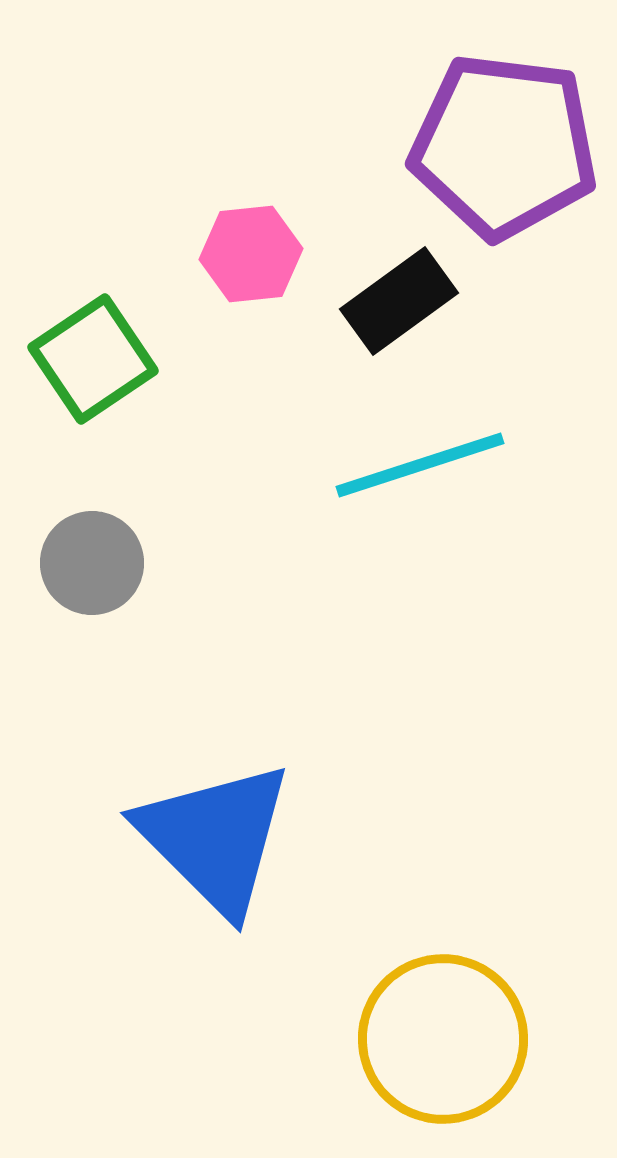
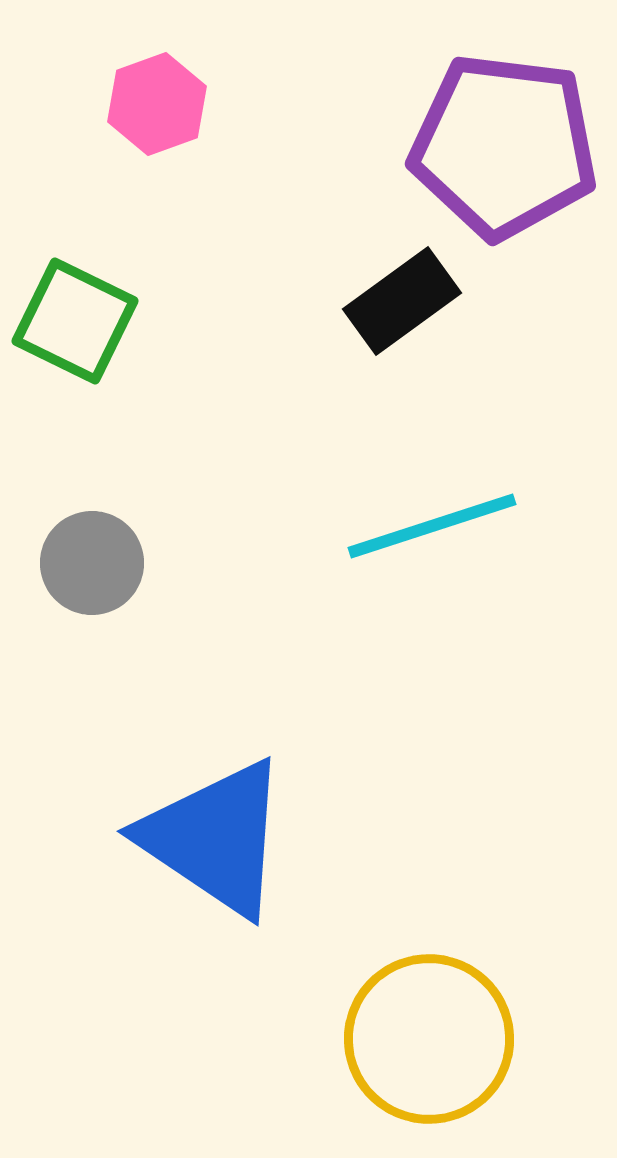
pink hexagon: moved 94 px left, 150 px up; rotated 14 degrees counterclockwise
black rectangle: moved 3 px right
green square: moved 18 px left, 38 px up; rotated 30 degrees counterclockwise
cyan line: moved 12 px right, 61 px down
blue triangle: rotated 11 degrees counterclockwise
yellow circle: moved 14 px left
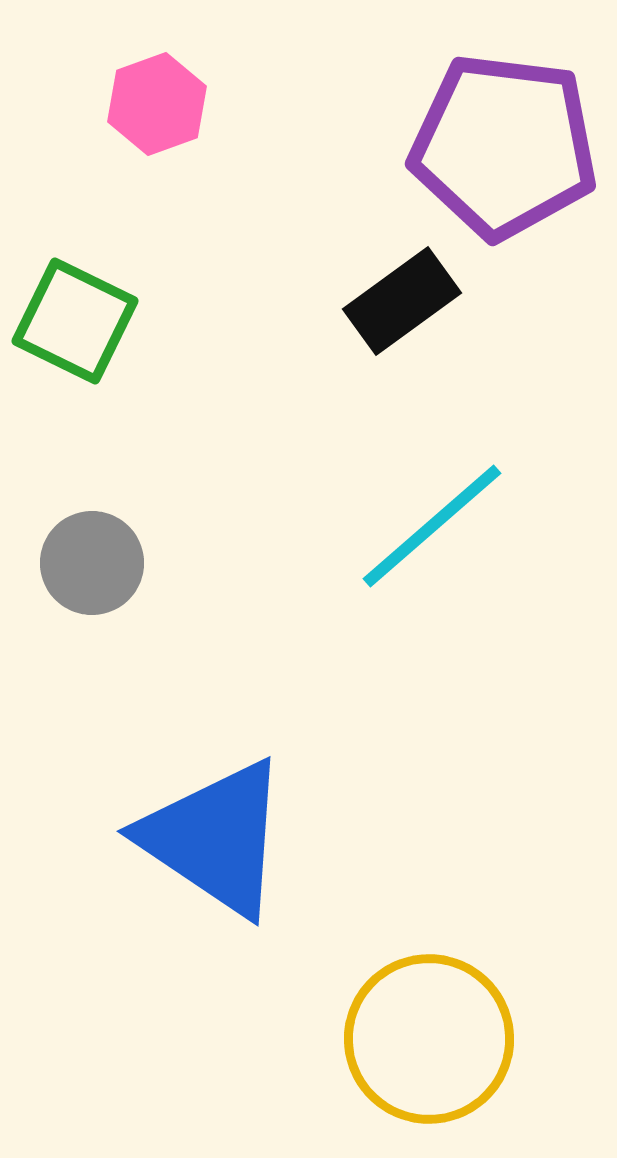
cyan line: rotated 23 degrees counterclockwise
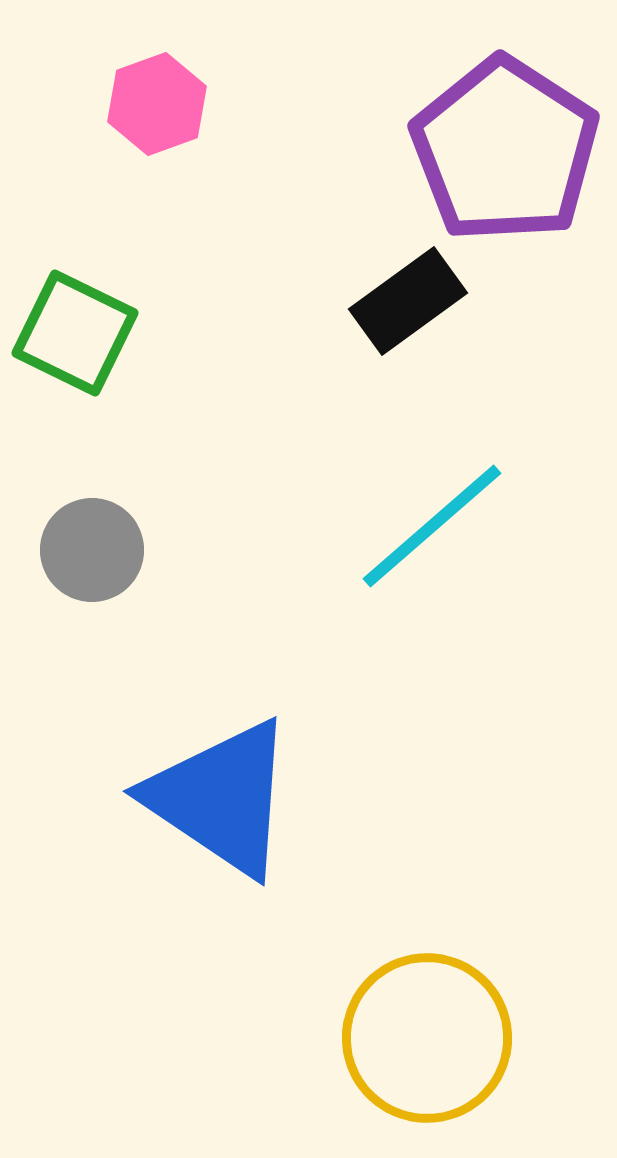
purple pentagon: moved 1 px right, 4 px down; rotated 26 degrees clockwise
black rectangle: moved 6 px right
green square: moved 12 px down
gray circle: moved 13 px up
blue triangle: moved 6 px right, 40 px up
yellow circle: moved 2 px left, 1 px up
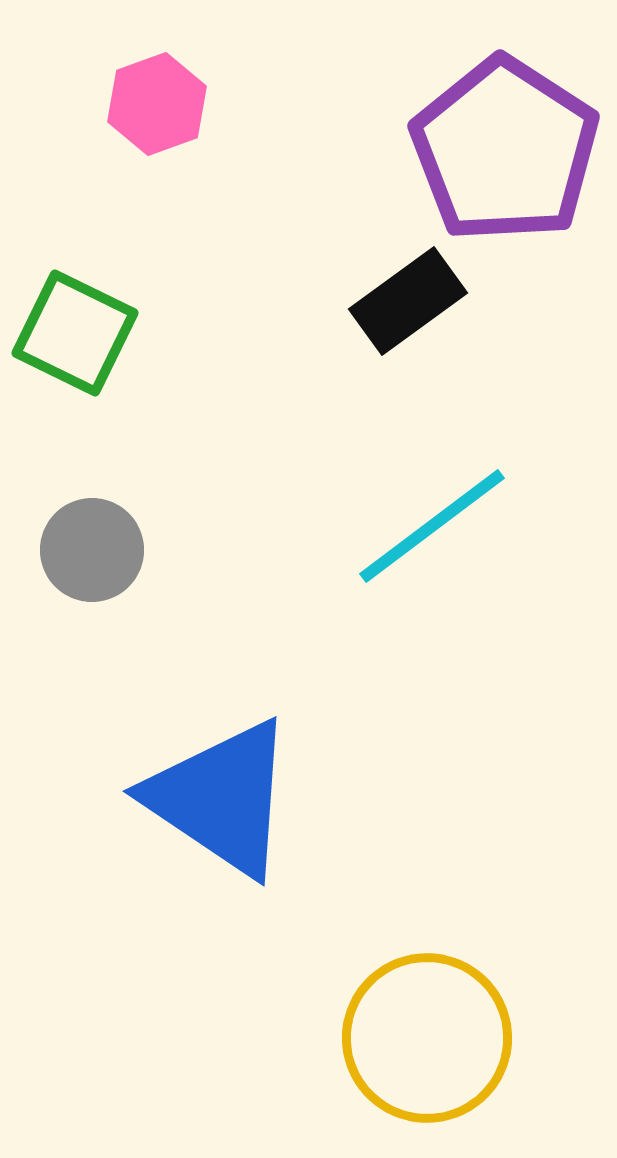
cyan line: rotated 4 degrees clockwise
